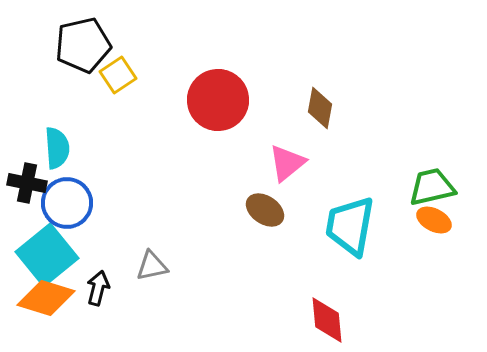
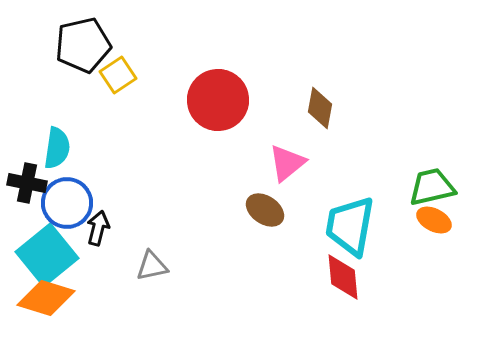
cyan semicircle: rotated 12 degrees clockwise
black arrow: moved 60 px up
red diamond: moved 16 px right, 43 px up
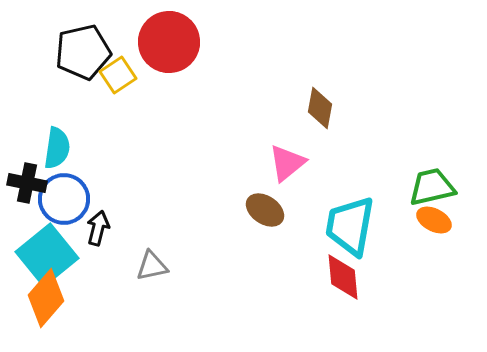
black pentagon: moved 7 px down
red circle: moved 49 px left, 58 px up
blue circle: moved 3 px left, 4 px up
orange diamond: rotated 66 degrees counterclockwise
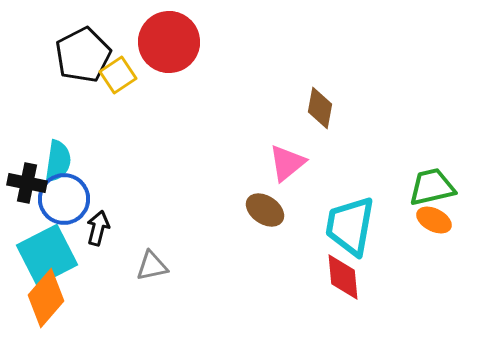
black pentagon: moved 3 px down; rotated 14 degrees counterclockwise
cyan semicircle: moved 1 px right, 13 px down
cyan square: rotated 12 degrees clockwise
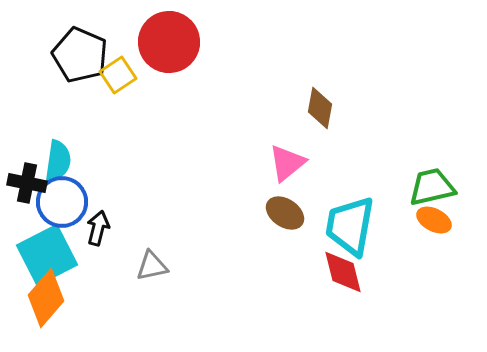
black pentagon: moved 3 px left; rotated 22 degrees counterclockwise
blue circle: moved 2 px left, 3 px down
brown ellipse: moved 20 px right, 3 px down
red diamond: moved 5 px up; rotated 9 degrees counterclockwise
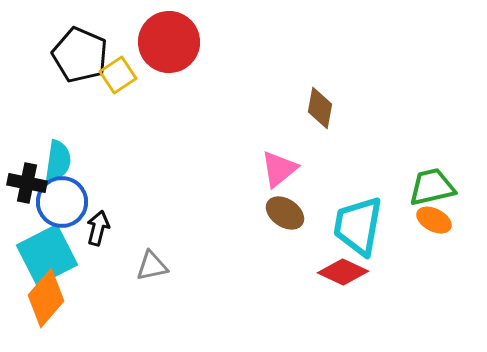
pink triangle: moved 8 px left, 6 px down
cyan trapezoid: moved 8 px right
red diamond: rotated 51 degrees counterclockwise
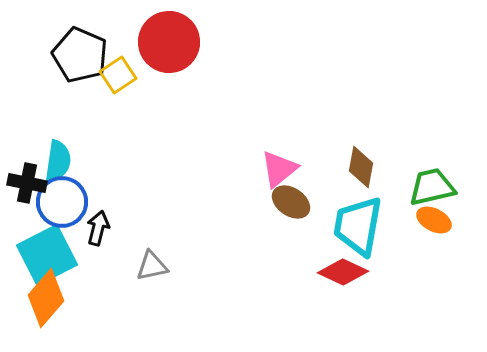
brown diamond: moved 41 px right, 59 px down
brown ellipse: moved 6 px right, 11 px up
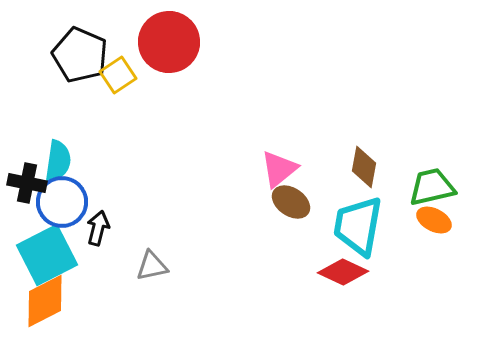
brown diamond: moved 3 px right
orange diamond: moved 1 px left, 3 px down; rotated 22 degrees clockwise
